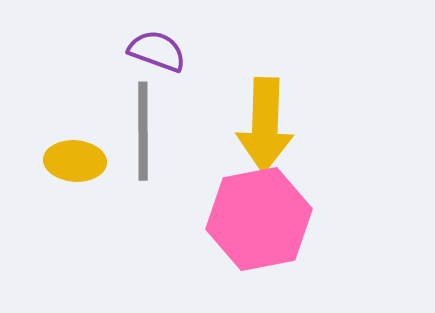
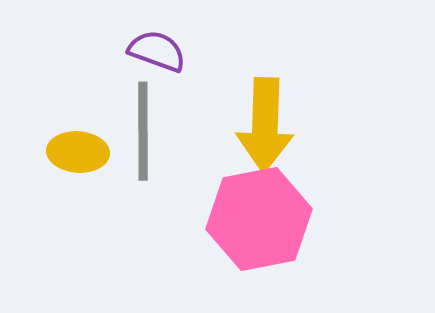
yellow ellipse: moved 3 px right, 9 px up
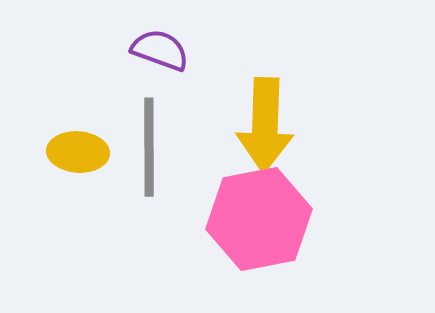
purple semicircle: moved 3 px right, 1 px up
gray line: moved 6 px right, 16 px down
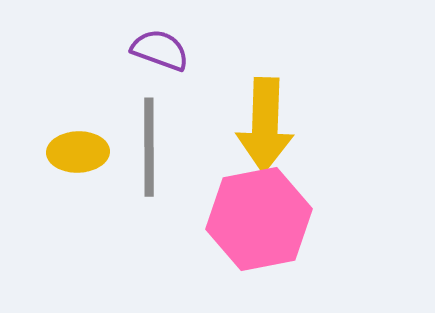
yellow ellipse: rotated 6 degrees counterclockwise
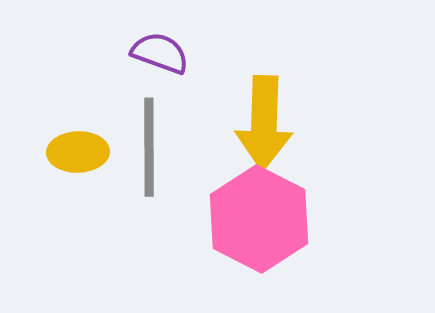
purple semicircle: moved 3 px down
yellow arrow: moved 1 px left, 2 px up
pink hexagon: rotated 22 degrees counterclockwise
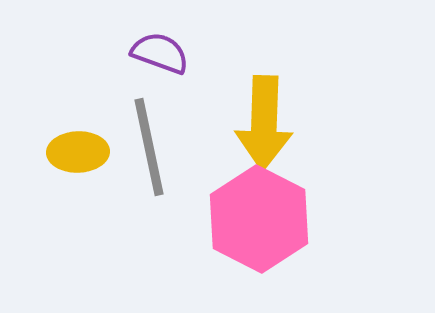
gray line: rotated 12 degrees counterclockwise
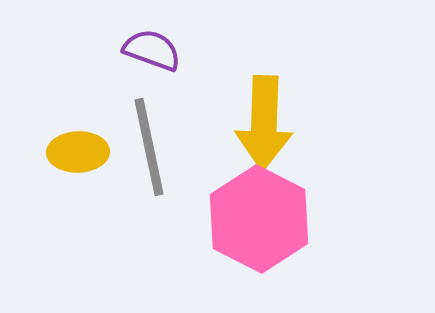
purple semicircle: moved 8 px left, 3 px up
